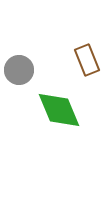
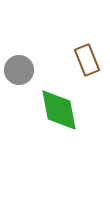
green diamond: rotated 12 degrees clockwise
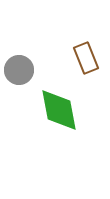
brown rectangle: moved 1 px left, 2 px up
